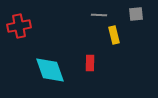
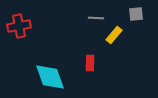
gray line: moved 3 px left, 3 px down
yellow rectangle: rotated 54 degrees clockwise
cyan diamond: moved 7 px down
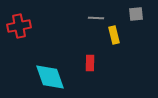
yellow rectangle: rotated 54 degrees counterclockwise
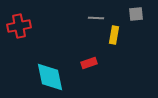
yellow rectangle: rotated 24 degrees clockwise
red rectangle: moved 1 px left; rotated 70 degrees clockwise
cyan diamond: rotated 8 degrees clockwise
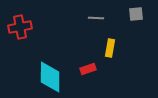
red cross: moved 1 px right, 1 px down
yellow rectangle: moved 4 px left, 13 px down
red rectangle: moved 1 px left, 6 px down
cyan diamond: rotated 12 degrees clockwise
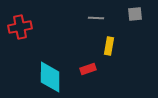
gray square: moved 1 px left
yellow rectangle: moved 1 px left, 2 px up
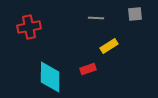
red cross: moved 9 px right
yellow rectangle: rotated 48 degrees clockwise
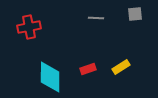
yellow rectangle: moved 12 px right, 21 px down
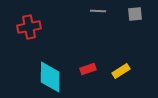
gray line: moved 2 px right, 7 px up
yellow rectangle: moved 4 px down
